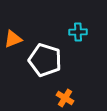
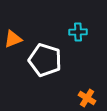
orange cross: moved 22 px right
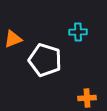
orange cross: rotated 36 degrees counterclockwise
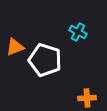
cyan cross: rotated 30 degrees clockwise
orange triangle: moved 2 px right, 8 px down
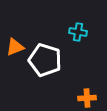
cyan cross: rotated 18 degrees counterclockwise
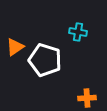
orange triangle: rotated 12 degrees counterclockwise
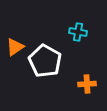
white pentagon: moved 1 px down; rotated 12 degrees clockwise
orange cross: moved 14 px up
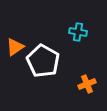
white pentagon: moved 2 px left
orange cross: rotated 18 degrees counterclockwise
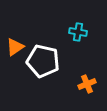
white pentagon: rotated 16 degrees counterclockwise
